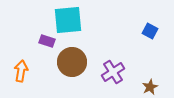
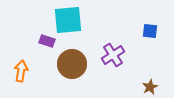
blue square: rotated 21 degrees counterclockwise
brown circle: moved 2 px down
purple cross: moved 17 px up
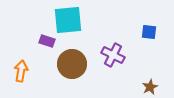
blue square: moved 1 px left, 1 px down
purple cross: rotated 30 degrees counterclockwise
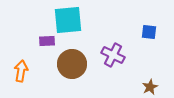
purple rectangle: rotated 21 degrees counterclockwise
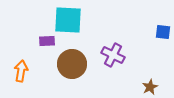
cyan square: rotated 8 degrees clockwise
blue square: moved 14 px right
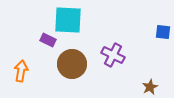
purple rectangle: moved 1 px right, 1 px up; rotated 28 degrees clockwise
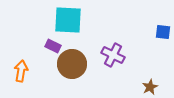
purple rectangle: moved 5 px right, 6 px down
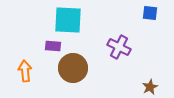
blue square: moved 13 px left, 19 px up
purple rectangle: rotated 21 degrees counterclockwise
purple cross: moved 6 px right, 8 px up
brown circle: moved 1 px right, 4 px down
orange arrow: moved 4 px right; rotated 15 degrees counterclockwise
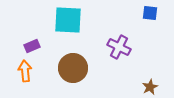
purple rectangle: moved 21 px left; rotated 28 degrees counterclockwise
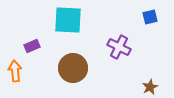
blue square: moved 4 px down; rotated 21 degrees counterclockwise
orange arrow: moved 10 px left
